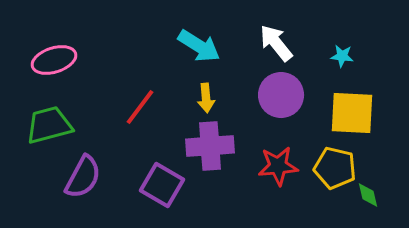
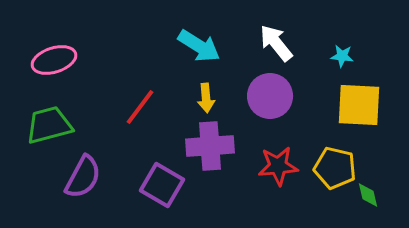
purple circle: moved 11 px left, 1 px down
yellow square: moved 7 px right, 8 px up
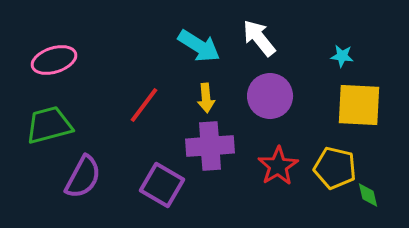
white arrow: moved 17 px left, 5 px up
red line: moved 4 px right, 2 px up
red star: rotated 27 degrees counterclockwise
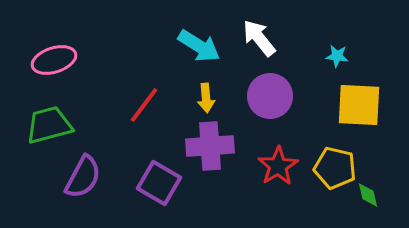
cyan star: moved 5 px left
purple square: moved 3 px left, 2 px up
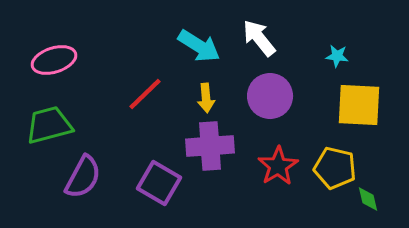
red line: moved 1 px right, 11 px up; rotated 9 degrees clockwise
green diamond: moved 4 px down
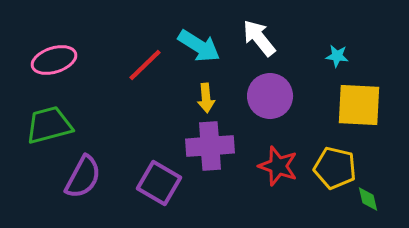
red line: moved 29 px up
red star: rotated 21 degrees counterclockwise
